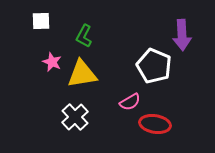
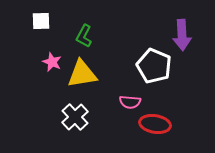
pink semicircle: rotated 35 degrees clockwise
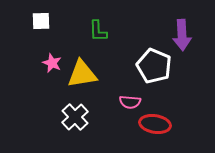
green L-shape: moved 14 px right, 5 px up; rotated 30 degrees counterclockwise
pink star: moved 1 px down
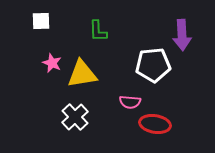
white pentagon: moved 1 px left, 1 px up; rotated 28 degrees counterclockwise
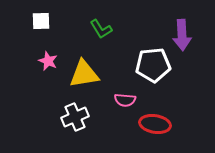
green L-shape: moved 3 px right, 2 px up; rotated 30 degrees counterclockwise
pink star: moved 4 px left, 2 px up
yellow triangle: moved 2 px right
pink semicircle: moved 5 px left, 2 px up
white cross: rotated 20 degrees clockwise
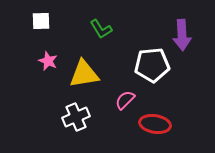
white pentagon: moved 1 px left
pink semicircle: rotated 130 degrees clockwise
white cross: moved 1 px right
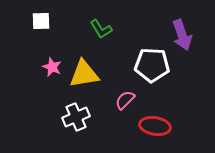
purple arrow: rotated 16 degrees counterclockwise
pink star: moved 4 px right, 6 px down
white pentagon: rotated 8 degrees clockwise
red ellipse: moved 2 px down
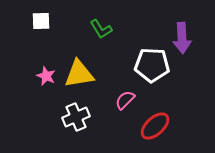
purple arrow: moved 3 px down; rotated 16 degrees clockwise
pink star: moved 6 px left, 9 px down
yellow triangle: moved 5 px left
red ellipse: rotated 52 degrees counterclockwise
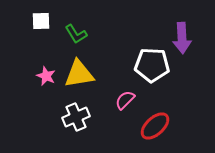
green L-shape: moved 25 px left, 5 px down
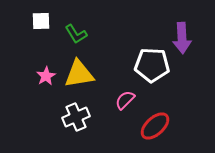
pink star: rotated 18 degrees clockwise
